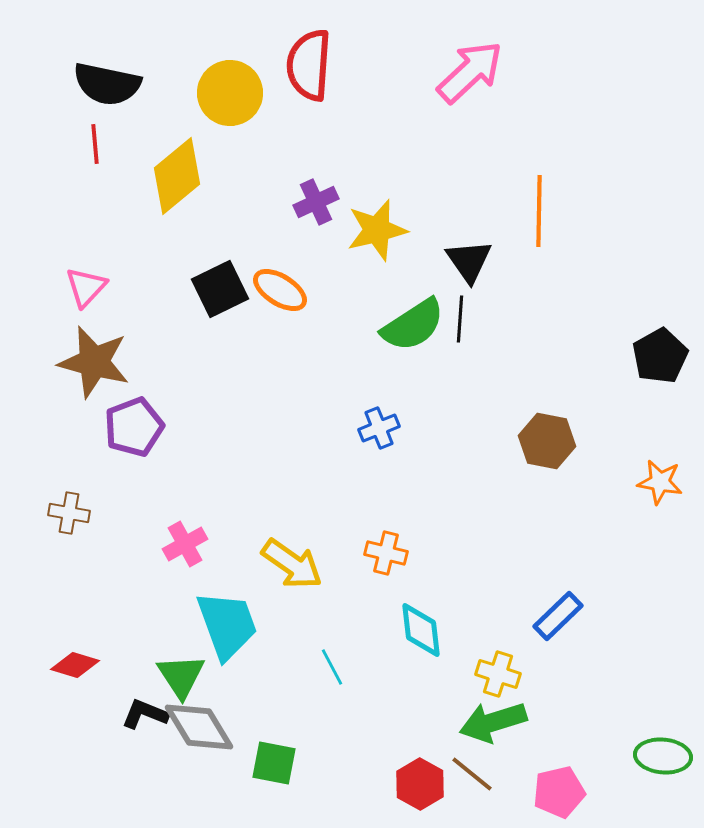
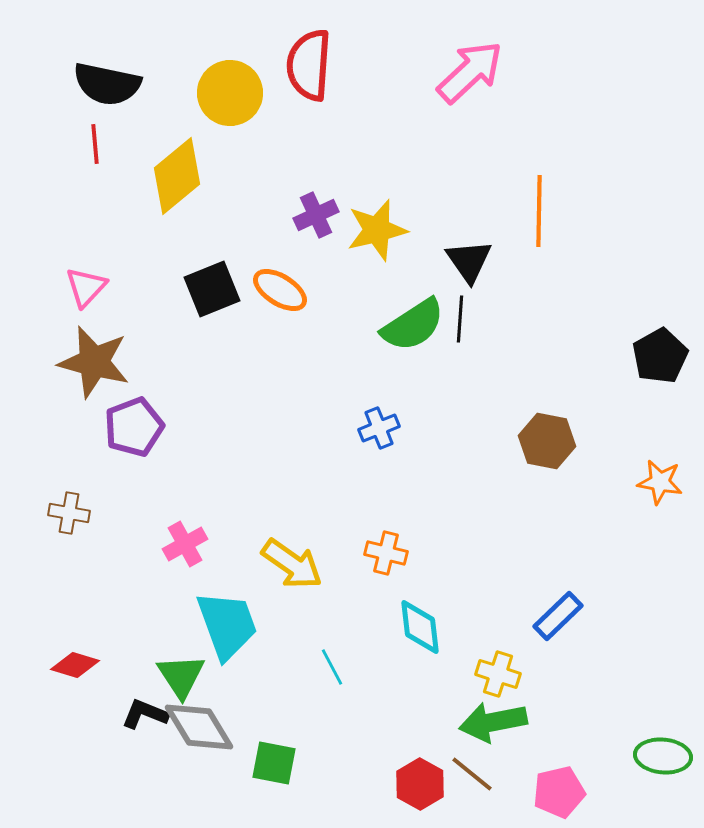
purple cross: moved 13 px down
black square: moved 8 px left; rotated 4 degrees clockwise
cyan diamond: moved 1 px left, 3 px up
green arrow: rotated 6 degrees clockwise
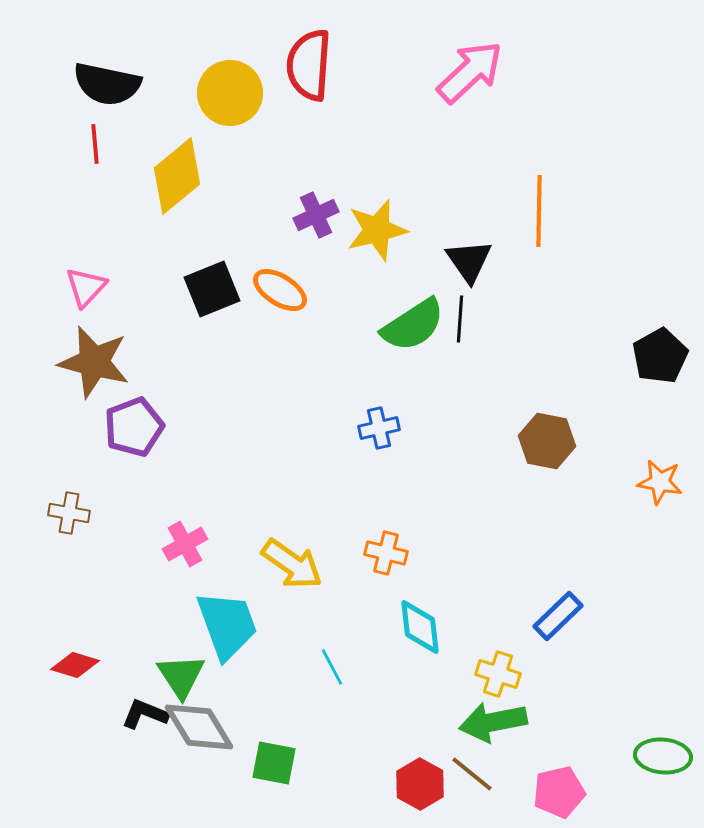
blue cross: rotated 9 degrees clockwise
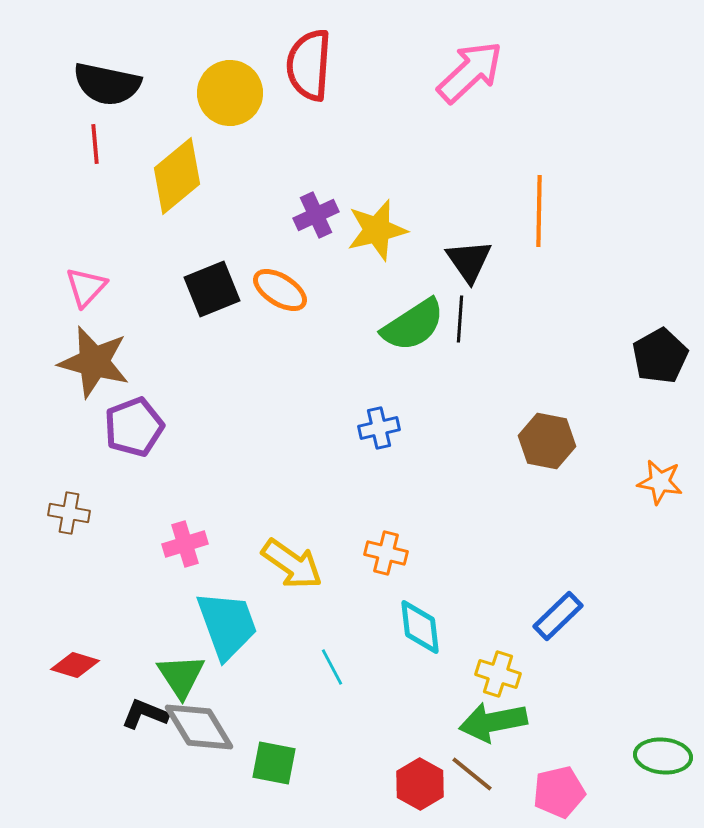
pink cross: rotated 12 degrees clockwise
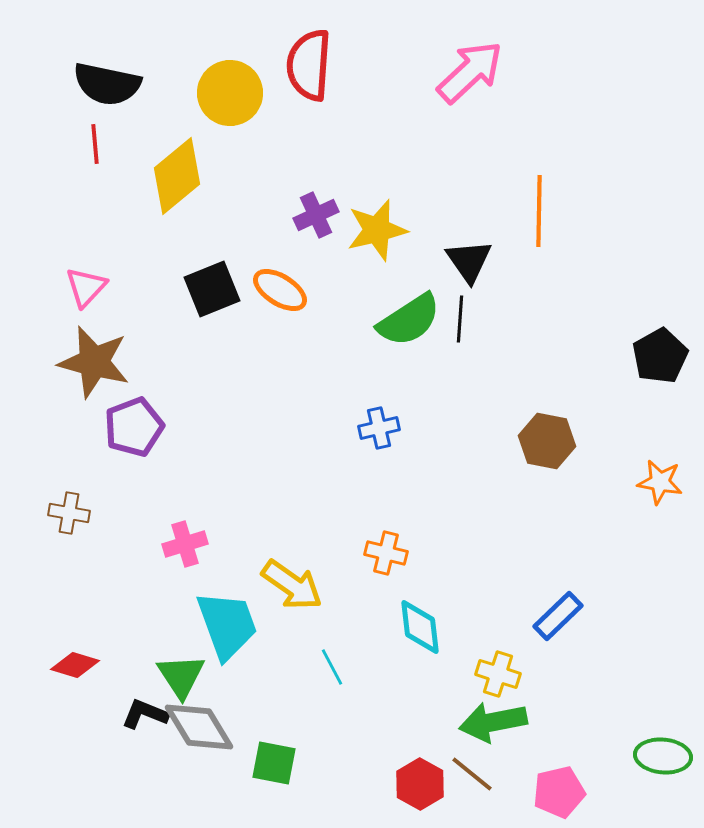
green semicircle: moved 4 px left, 5 px up
yellow arrow: moved 21 px down
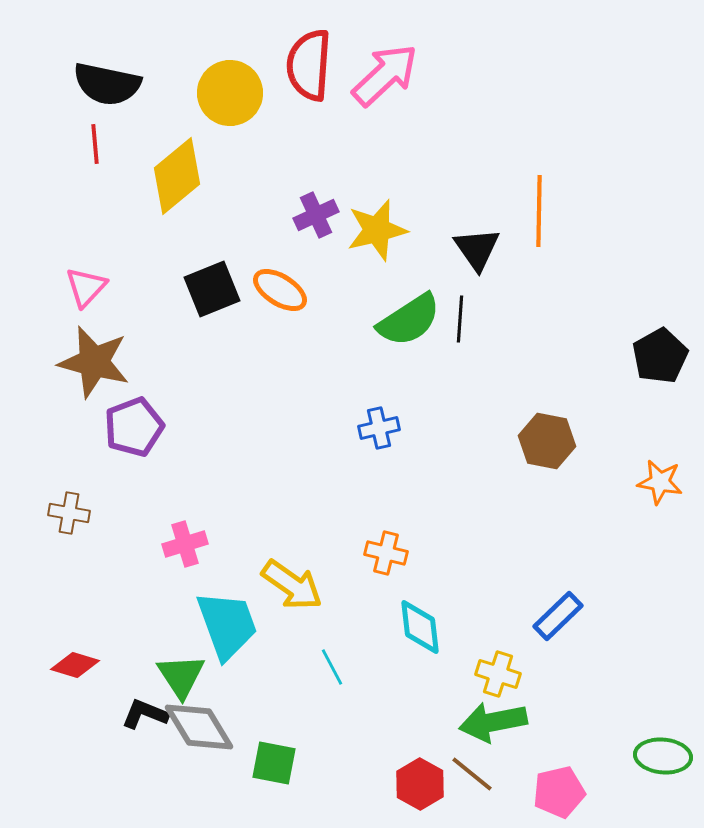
pink arrow: moved 85 px left, 3 px down
black triangle: moved 8 px right, 12 px up
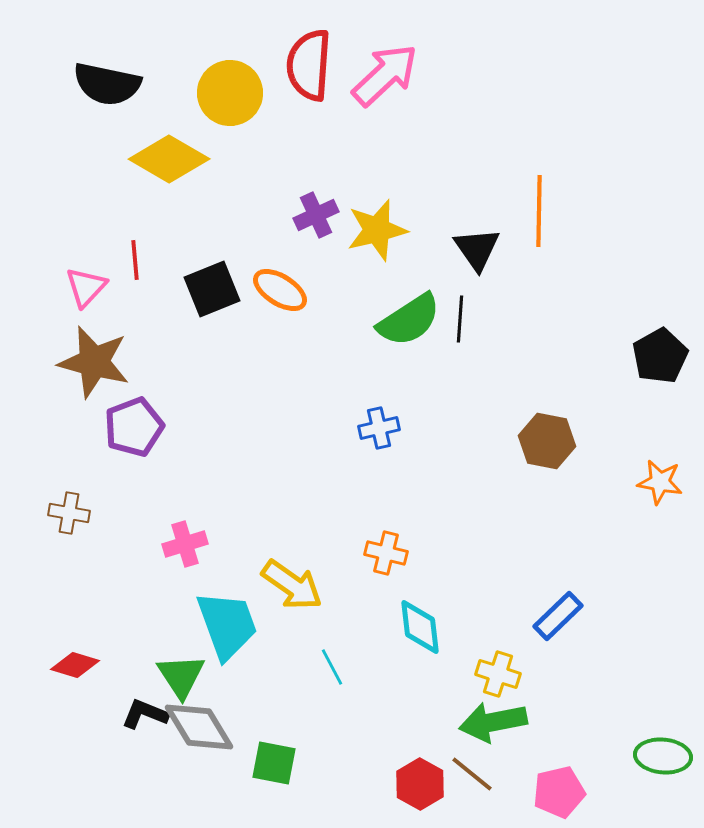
red line: moved 40 px right, 116 px down
yellow diamond: moved 8 px left, 17 px up; rotated 70 degrees clockwise
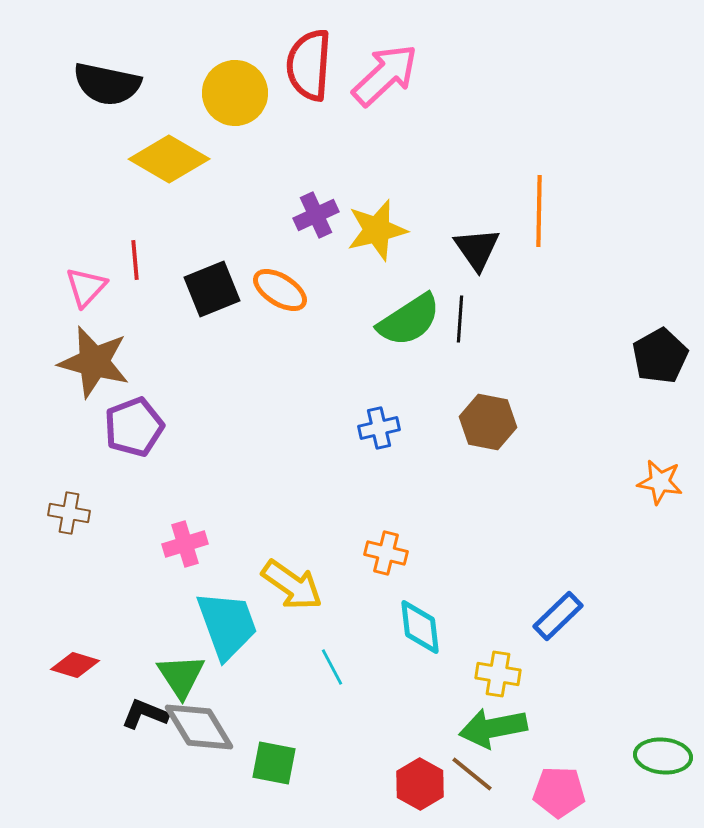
yellow circle: moved 5 px right
brown hexagon: moved 59 px left, 19 px up
yellow cross: rotated 9 degrees counterclockwise
green arrow: moved 6 px down
pink pentagon: rotated 15 degrees clockwise
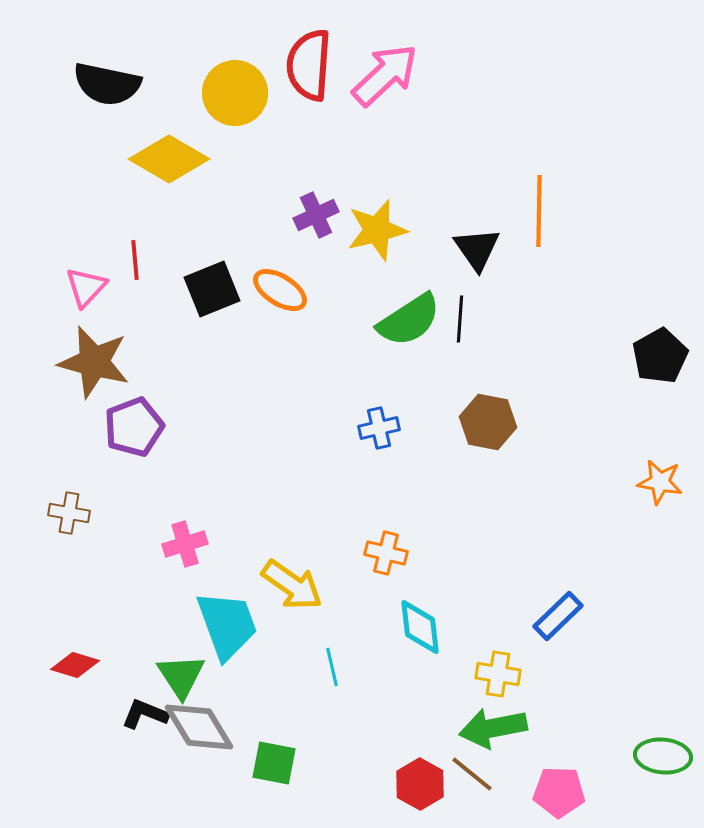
cyan line: rotated 15 degrees clockwise
